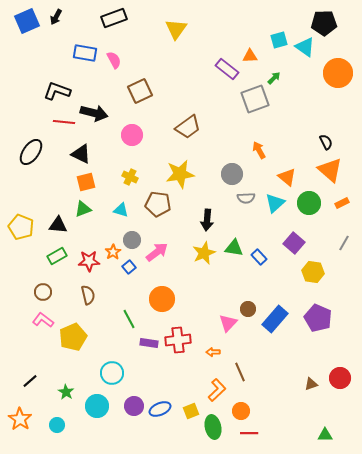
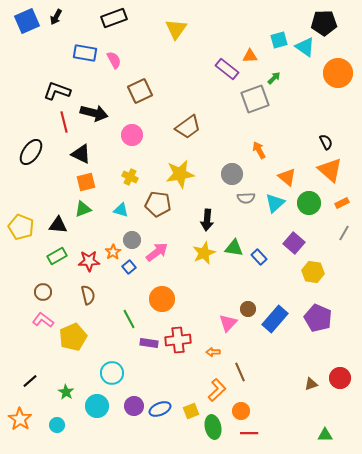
red line at (64, 122): rotated 70 degrees clockwise
gray line at (344, 243): moved 10 px up
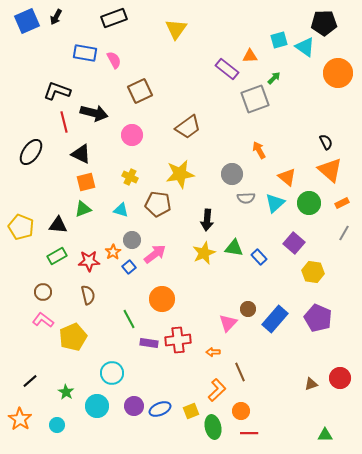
pink arrow at (157, 252): moved 2 px left, 2 px down
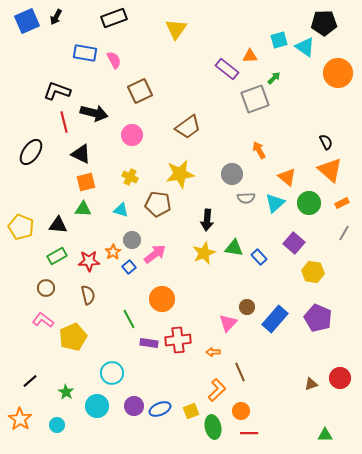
green triangle at (83, 209): rotated 24 degrees clockwise
brown circle at (43, 292): moved 3 px right, 4 px up
brown circle at (248, 309): moved 1 px left, 2 px up
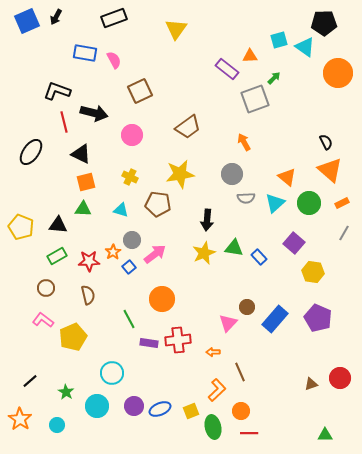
orange arrow at (259, 150): moved 15 px left, 8 px up
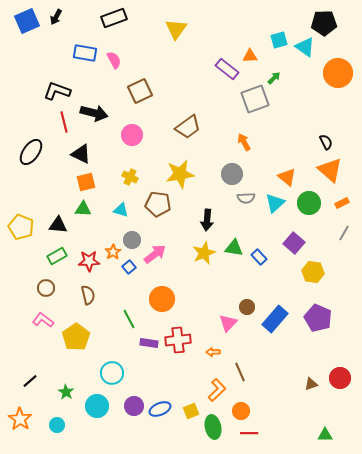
yellow pentagon at (73, 337): moved 3 px right; rotated 12 degrees counterclockwise
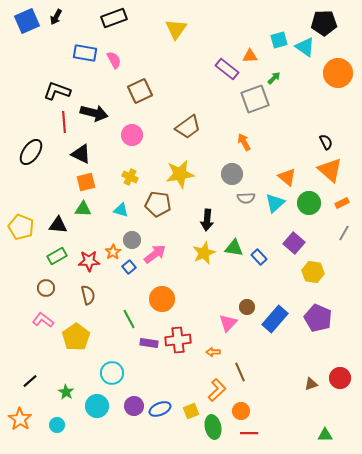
red line at (64, 122): rotated 10 degrees clockwise
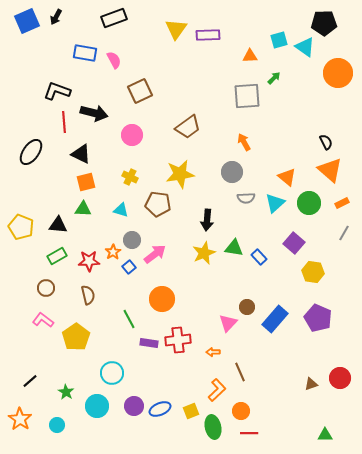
purple rectangle at (227, 69): moved 19 px left, 34 px up; rotated 40 degrees counterclockwise
gray square at (255, 99): moved 8 px left, 3 px up; rotated 16 degrees clockwise
gray circle at (232, 174): moved 2 px up
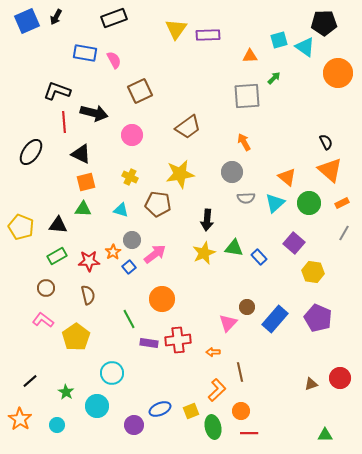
brown line at (240, 372): rotated 12 degrees clockwise
purple circle at (134, 406): moved 19 px down
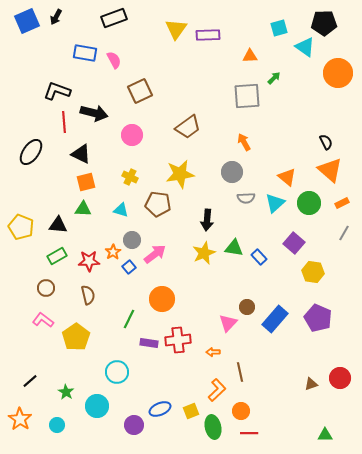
cyan square at (279, 40): moved 12 px up
green line at (129, 319): rotated 54 degrees clockwise
cyan circle at (112, 373): moved 5 px right, 1 px up
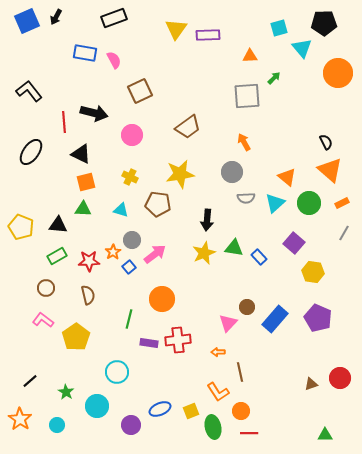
cyan triangle at (305, 47): moved 3 px left, 1 px down; rotated 15 degrees clockwise
black L-shape at (57, 91): moved 28 px left; rotated 32 degrees clockwise
green line at (129, 319): rotated 12 degrees counterclockwise
orange arrow at (213, 352): moved 5 px right
orange L-shape at (217, 390): moved 1 px right, 2 px down; rotated 100 degrees clockwise
purple circle at (134, 425): moved 3 px left
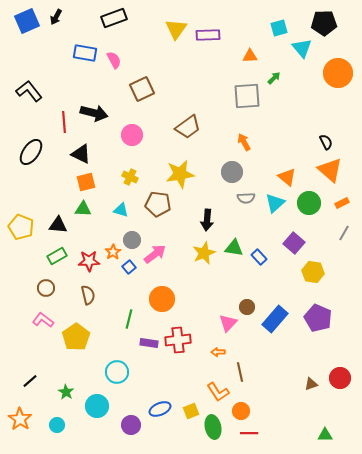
brown square at (140, 91): moved 2 px right, 2 px up
